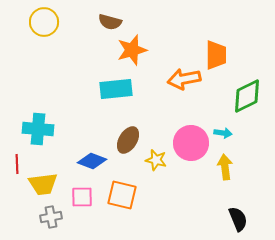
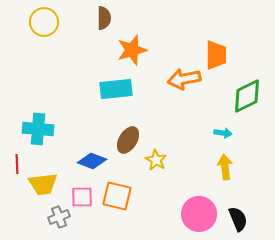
brown semicircle: moved 6 px left, 4 px up; rotated 105 degrees counterclockwise
pink circle: moved 8 px right, 71 px down
yellow star: rotated 15 degrees clockwise
orange square: moved 5 px left, 1 px down
gray cross: moved 8 px right; rotated 10 degrees counterclockwise
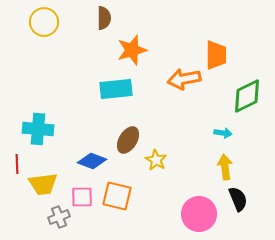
black semicircle: moved 20 px up
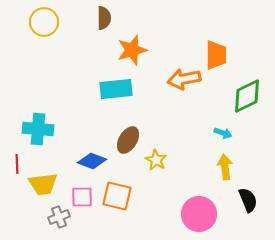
cyan arrow: rotated 12 degrees clockwise
black semicircle: moved 10 px right, 1 px down
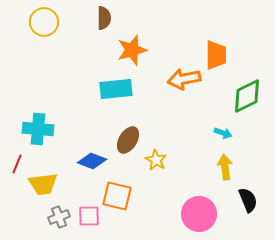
red line: rotated 24 degrees clockwise
pink square: moved 7 px right, 19 px down
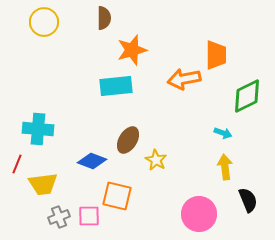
cyan rectangle: moved 3 px up
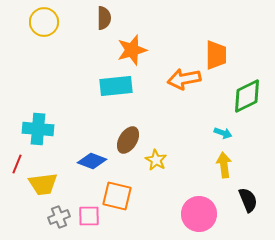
yellow arrow: moved 1 px left, 2 px up
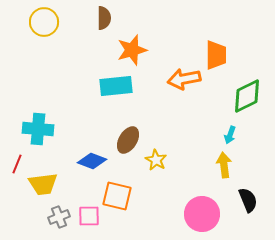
cyan arrow: moved 7 px right, 2 px down; rotated 90 degrees clockwise
pink circle: moved 3 px right
